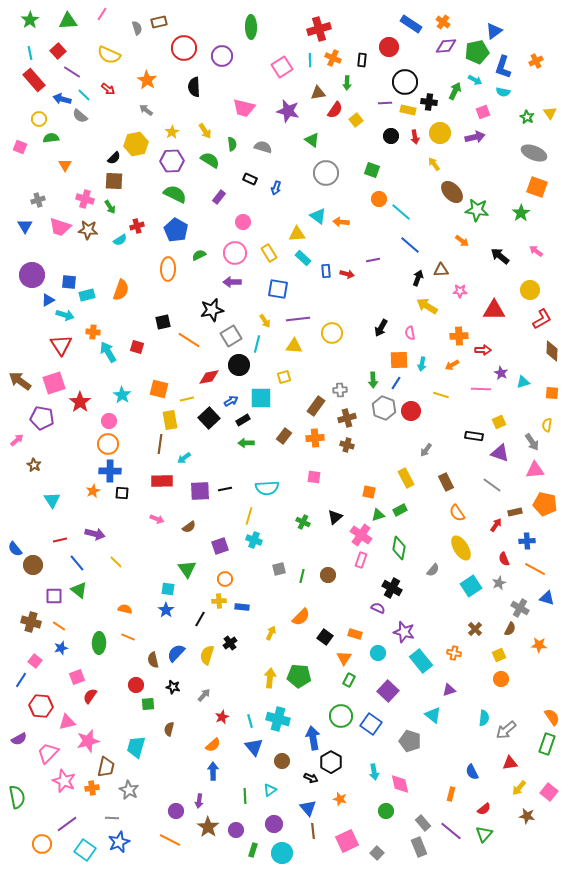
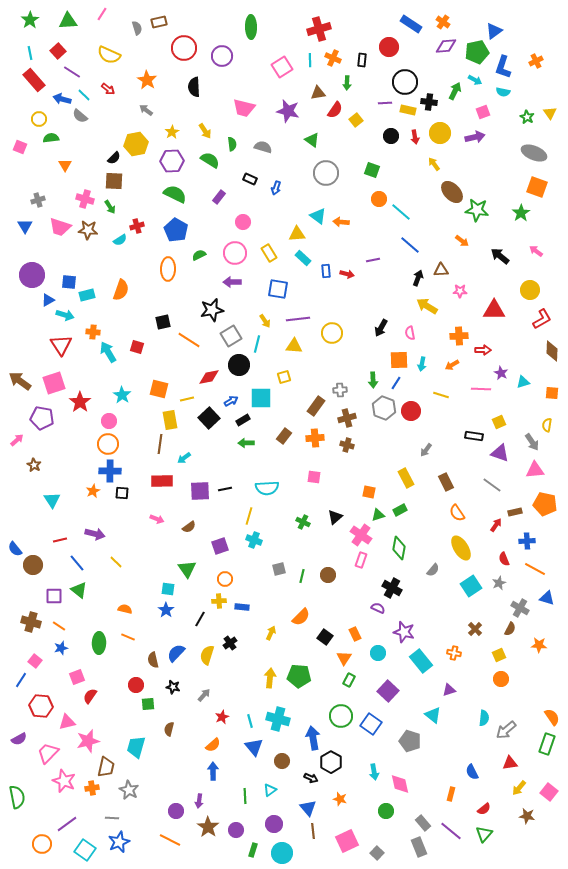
orange rectangle at (355, 634): rotated 48 degrees clockwise
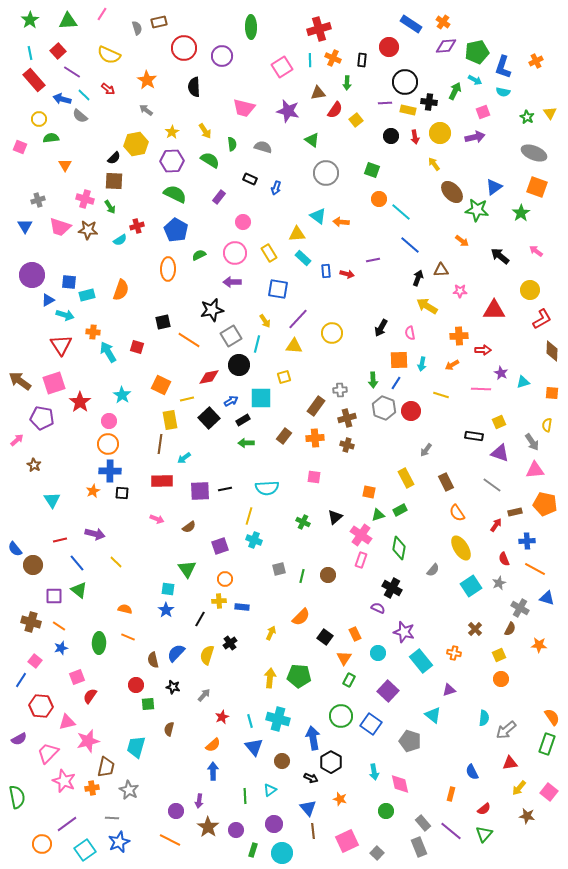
blue triangle at (494, 31): moved 156 px down
purple line at (298, 319): rotated 40 degrees counterclockwise
orange square at (159, 389): moved 2 px right, 4 px up; rotated 12 degrees clockwise
cyan square at (85, 850): rotated 20 degrees clockwise
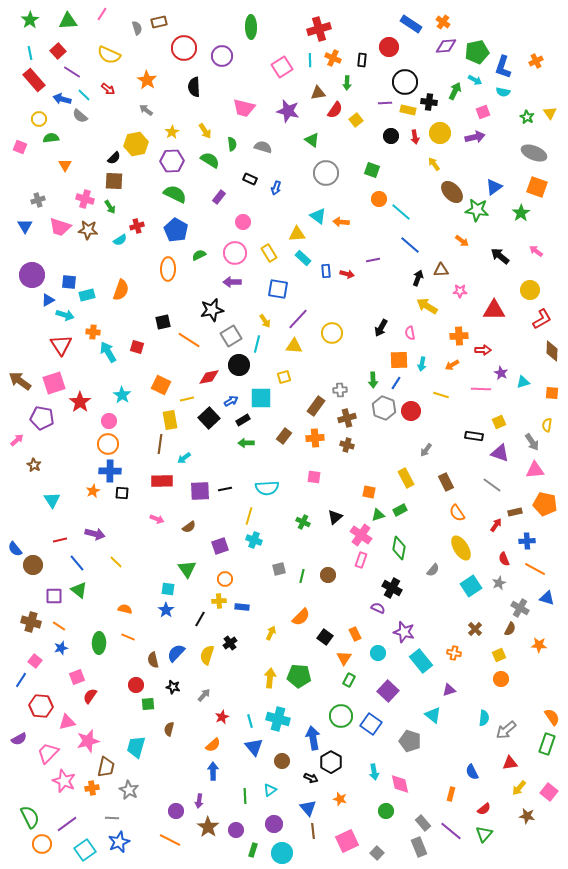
green semicircle at (17, 797): moved 13 px right, 20 px down; rotated 15 degrees counterclockwise
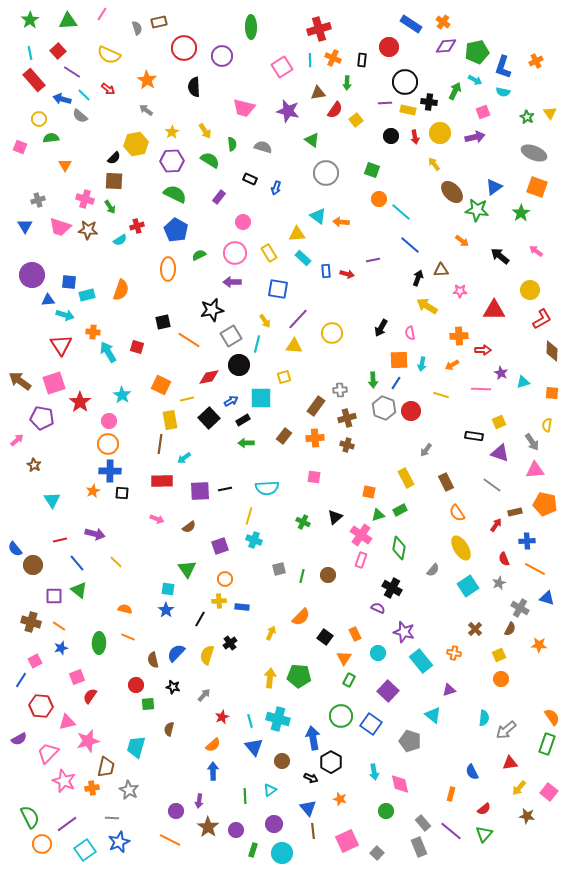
blue triangle at (48, 300): rotated 24 degrees clockwise
cyan square at (471, 586): moved 3 px left
pink square at (35, 661): rotated 24 degrees clockwise
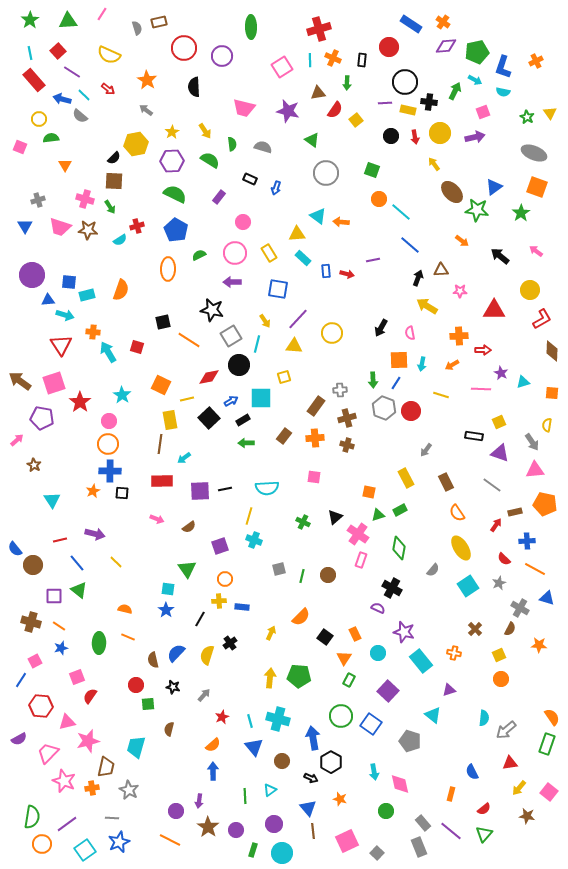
black star at (212, 310): rotated 25 degrees clockwise
pink cross at (361, 535): moved 3 px left, 1 px up
red semicircle at (504, 559): rotated 24 degrees counterclockwise
green semicircle at (30, 817): moved 2 px right; rotated 35 degrees clockwise
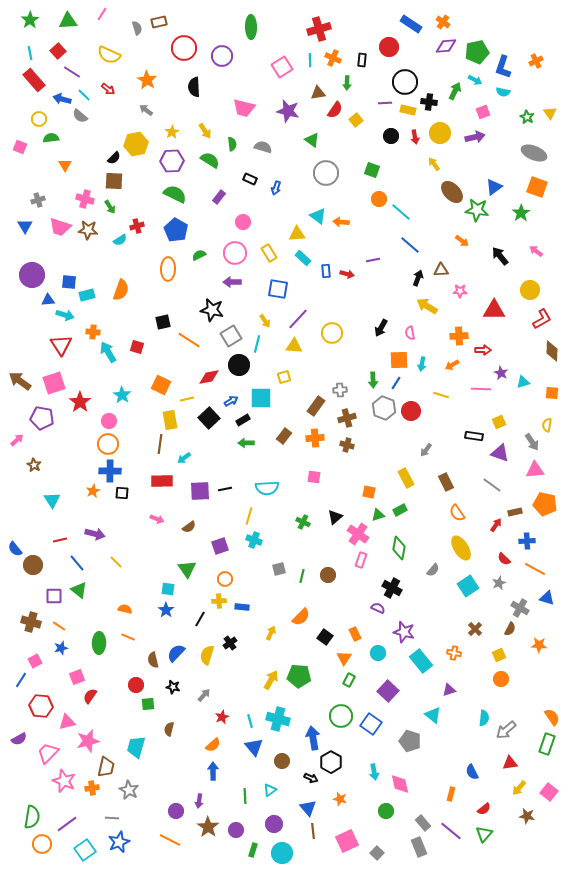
black arrow at (500, 256): rotated 12 degrees clockwise
yellow arrow at (270, 678): moved 1 px right, 2 px down; rotated 24 degrees clockwise
